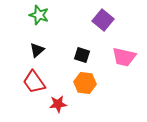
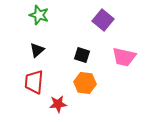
red trapezoid: rotated 40 degrees clockwise
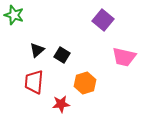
green star: moved 25 px left
black square: moved 20 px left; rotated 14 degrees clockwise
orange hexagon: rotated 25 degrees counterclockwise
red star: moved 3 px right
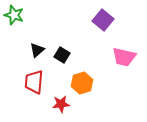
orange hexagon: moved 3 px left
